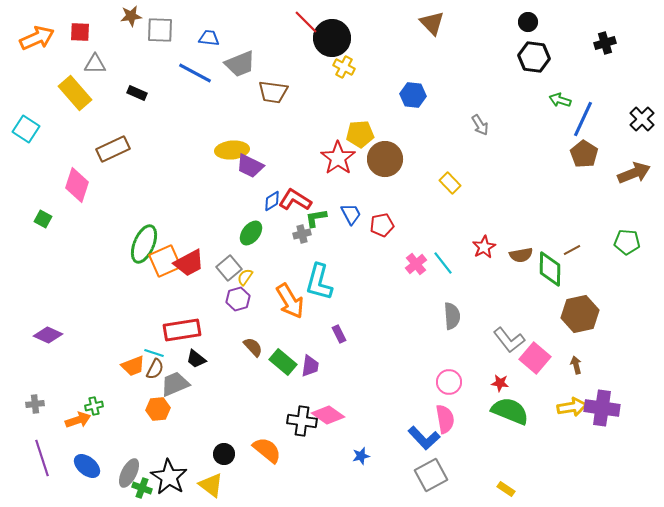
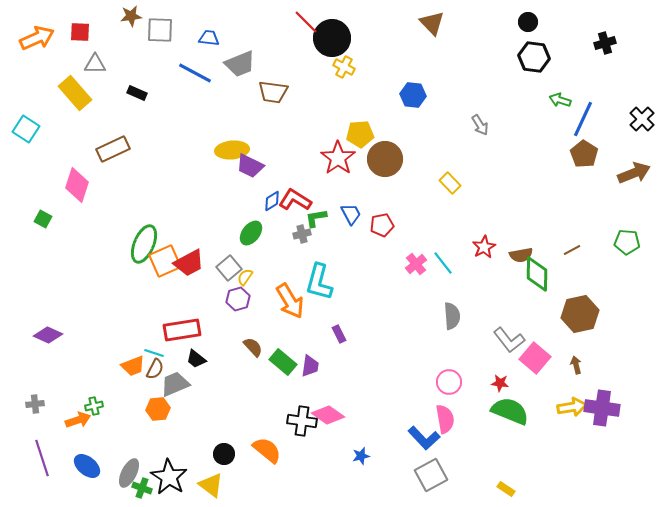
green diamond at (550, 269): moved 13 px left, 5 px down
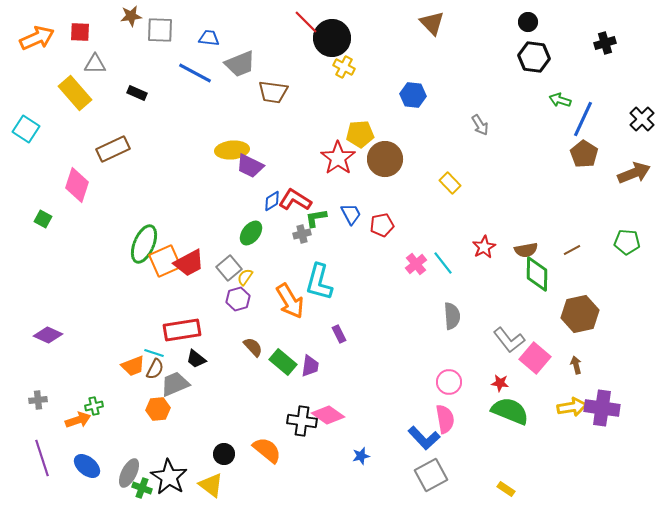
brown semicircle at (521, 255): moved 5 px right, 5 px up
gray cross at (35, 404): moved 3 px right, 4 px up
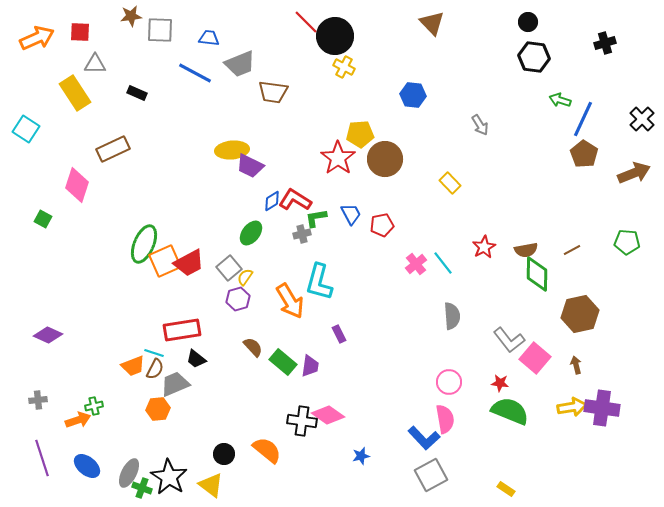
black circle at (332, 38): moved 3 px right, 2 px up
yellow rectangle at (75, 93): rotated 8 degrees clockwise
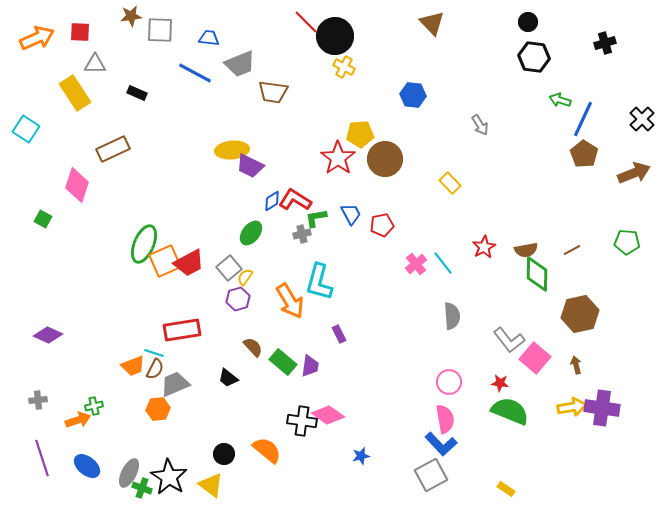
black trapezoid at (196, 359): moved 32 px right, 19 px down
blue L-shape at (424, 438): moved 17 px right, 6 px down
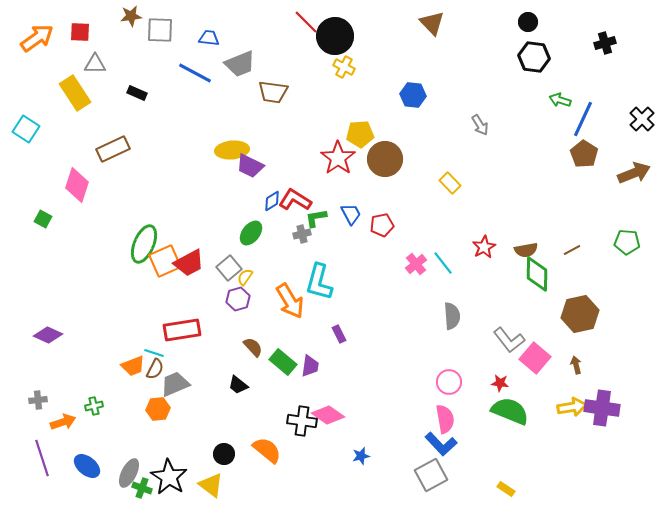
orange arrow at (37, 38): rotated 12 degrees counterclockwise
black trapezoid at (228, 378): moved 10 px right, 7 px down
orange arrow at (78, 420): moved 15 px left, 2 px down
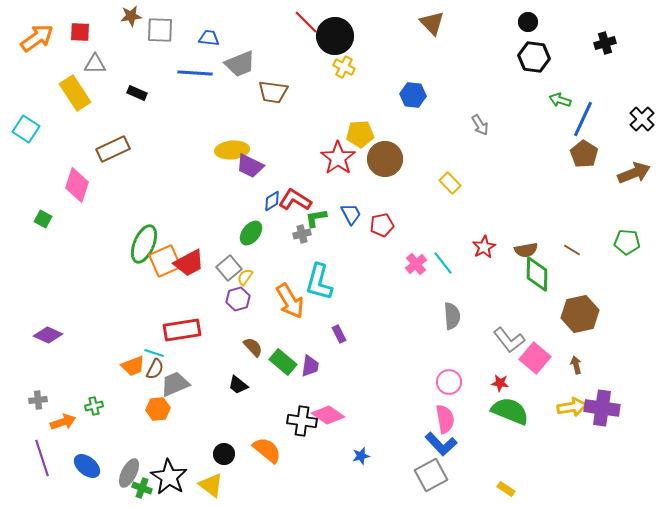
blue line at (195, 73): rotated 24 degrees counterclockwise
brown line at (572, 250): rotated 60 degrees clockwise
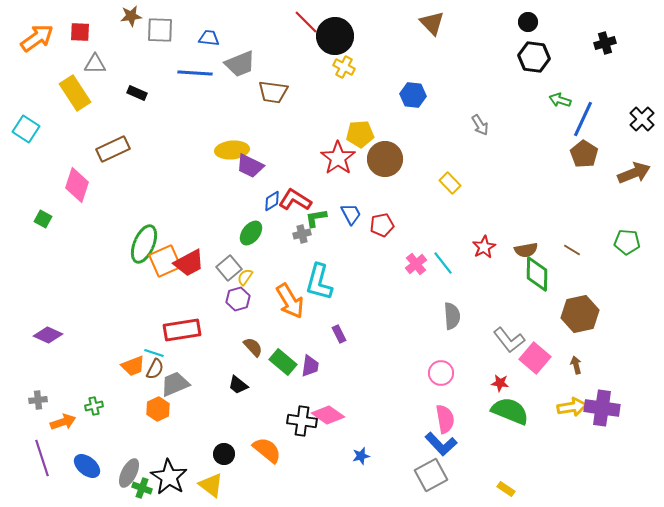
pink circle at (449, 382): moved 8 px left, 9 px up
orange hexagon at (158, 409): rotated 20 degrees counterclockwise
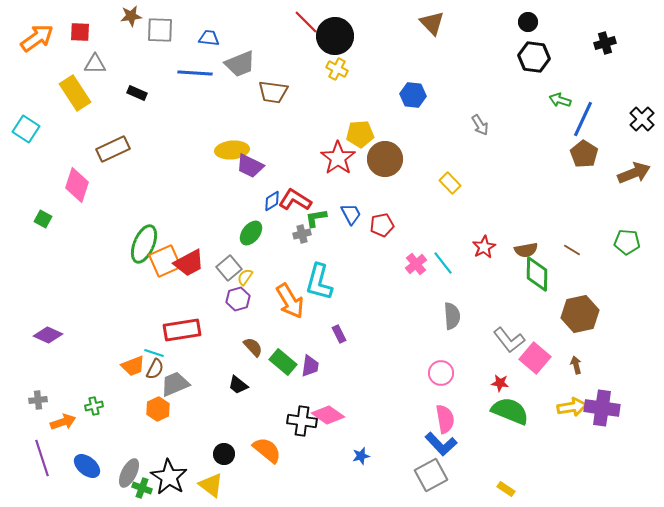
yellow cross at (344, 67): moved 7 px left, 2 px down
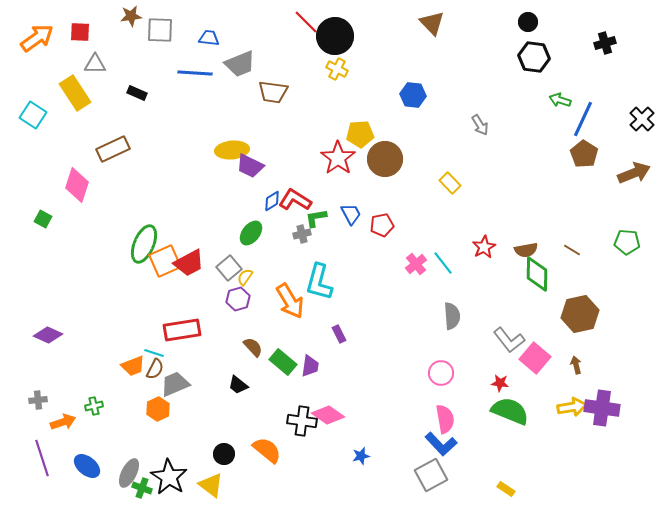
cyan square at (26, 129): moved 7 px right, 14 px up
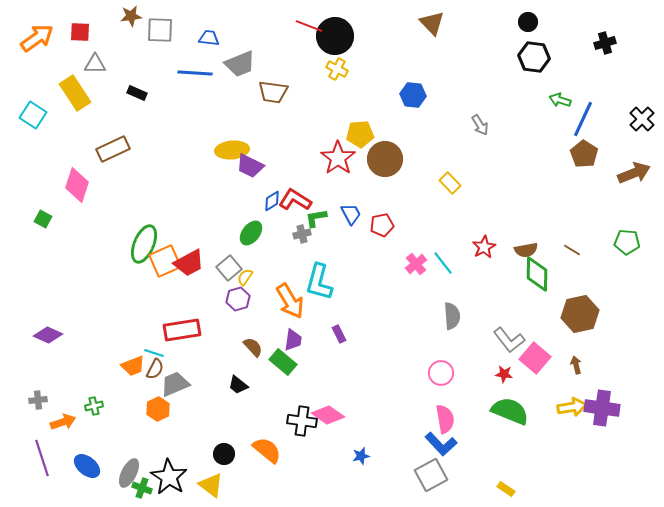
red line at (306, 22): moved 3 px right, 4 px down; rotated 24 degrees counterclockwise
purple trapezoid at (310, 366): moved 17 px left, 26 px up
red star at (500, 383): moved 4 px right, 9 px up
